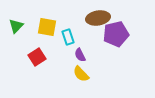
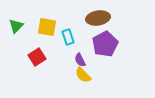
purple pentagon: moved 11 px left, 10 px down; rotated 15 degrees counterclockwise
purple semicircle: moved 5 px down
yellow semicircle: moved 2 px right, 1 px down
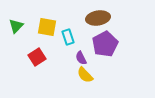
purple semicircle: moved 1 px right, 2 px up
yellow semicircle: moved 2 px right
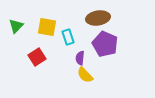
purple pentagon: rotated 20 degrees counterclockwise
purple semicircle: moved 1 px left; rotated 32 degrees clockwise
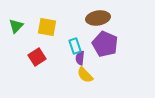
cyan rectangle: moved 7 px right, 9 px down
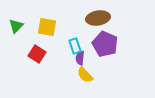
red square: moved 3 px up; rotated 24 degrees counterclockwise
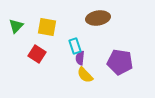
purple pentagon: moved 15 px right, 18 px down; rotated 15 degrees counterclockwise
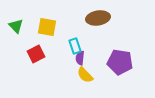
green triangle: rotated 28 degrees counterclockwise
red square: moved 1 px left; rotated 30 degrees clockwise
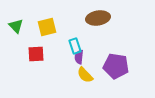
yellow square: rotated 24 degrees counterclockwise
red square: rotated 24 degrees clockwise
purple semicircle: moved 1 px left, 1 px up
purple pentagon: moved 4 px left, 4 px down
